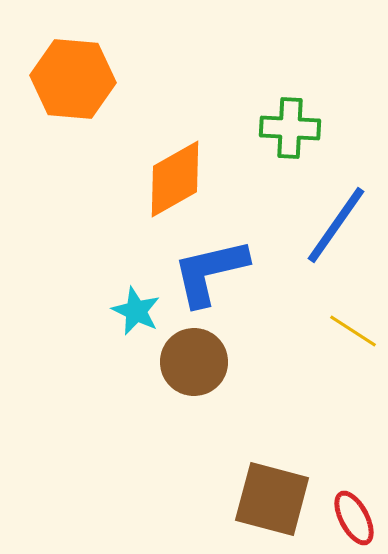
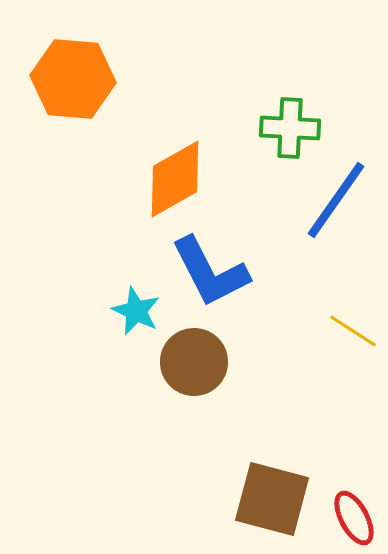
blue line: moved 25 px up
blue L-shape: rotated 104 degrees counterclockwise
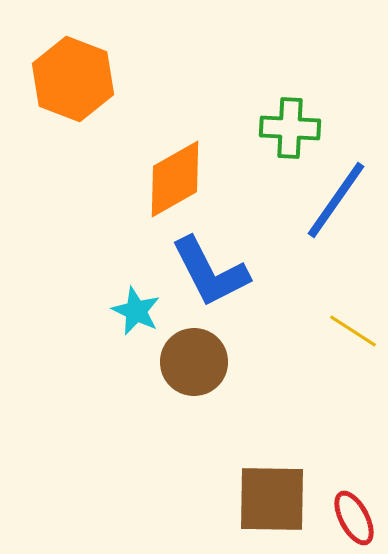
orange hexagon: rotated 16 degrees clockwise
brown square: rotated 14 degrees counterclockwise
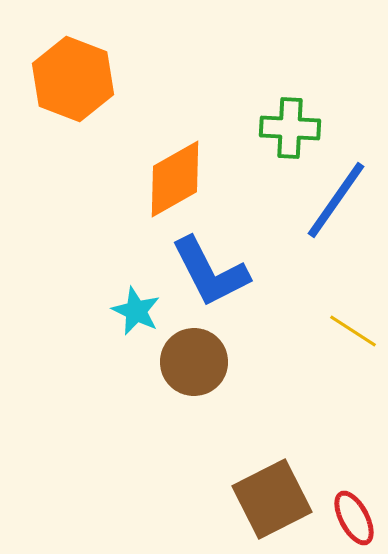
brown square: rotated 28 degrees counterclockwise
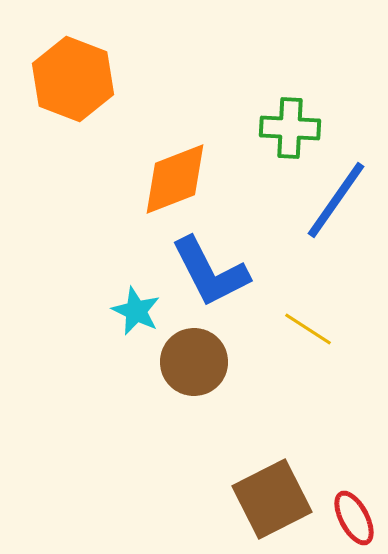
orange diamond: rotated 8 degrees clockwise
yellow line: moved 45 px left, 2 px up
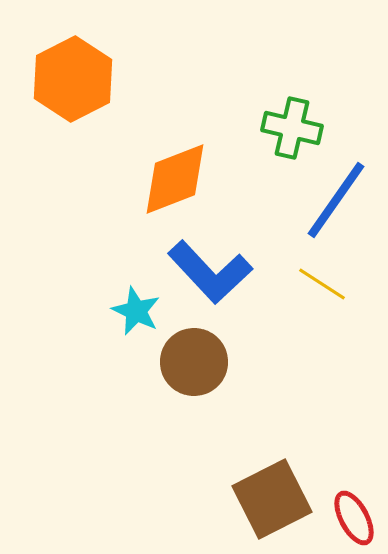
orange hexagon: rotated 12 degrees clockwise
green cross: moved 2 px right; rotated 10 degrees clockwise
blue L-shape: rotated 16 degrees counterclockwise
yellow line: moved 14 px right, 45 px up
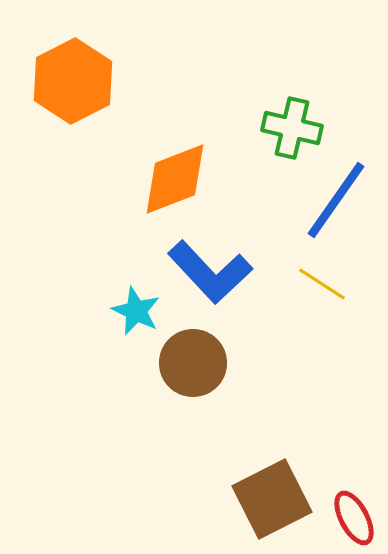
orange hexagon: moved 2 px down
brown circle: moved 1 px left, 1 px down
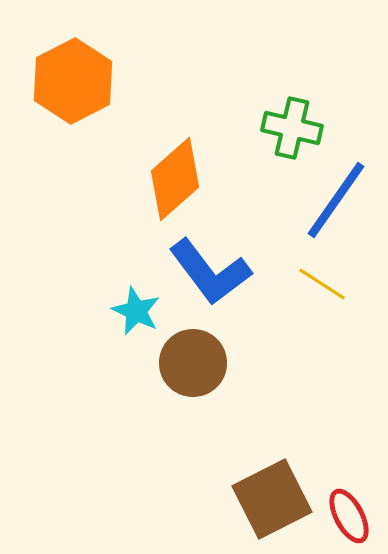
orange diamond: rotated 20 degrees counterclockwise
blue L-shape: rotated 6 degrees clockwise
red ellipse: moved 5 px left, 2 px up
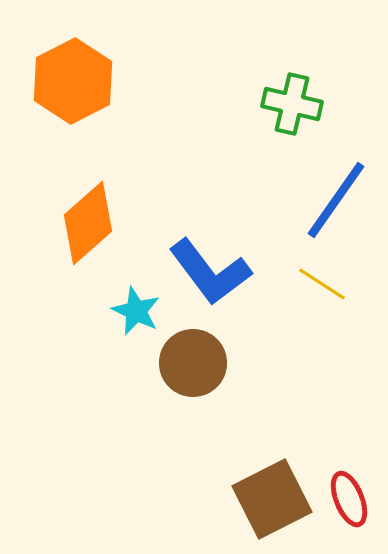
green cross: moved 24 px up
orange diamond: moved 87 px left, 44 px down
red ellipse: moved 17 px up; rotated 6 degrees clockwise
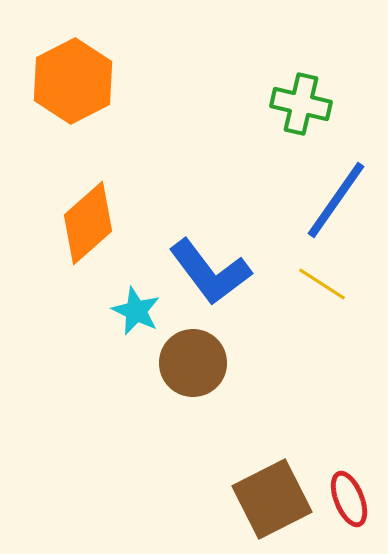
green cross: moved 9 px right
